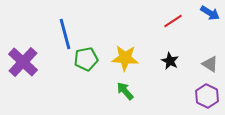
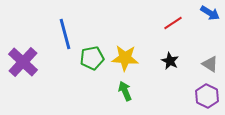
red line: moved 2 px down
green pentagon: moved 6 px right, 1 px up
green arrow: rotated 18 degrees clockwise
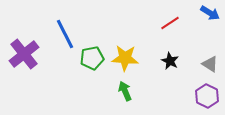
red line: moved 3 px left
blue line: rotated 12 degrees counterclockwise
purple cross: moved 1 px right, 8 px up; rotated 8 degrees clockwise
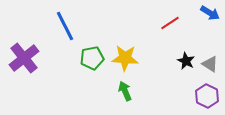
blue line: moved 8 px up
purple cross: moved 4 px down
black star: moved 16 px right
